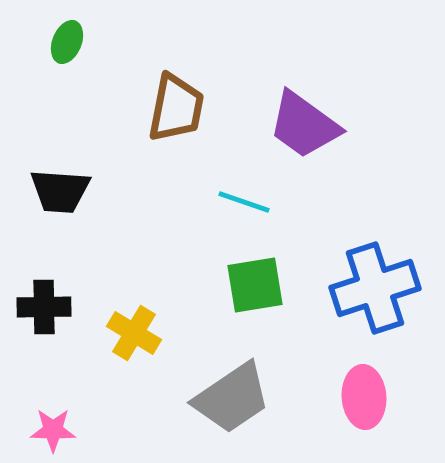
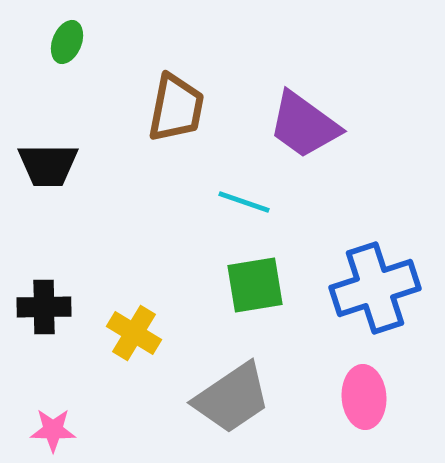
black trapezoid: moved 12 px left, 26 px up; rotated 4 degrees counterclockwise
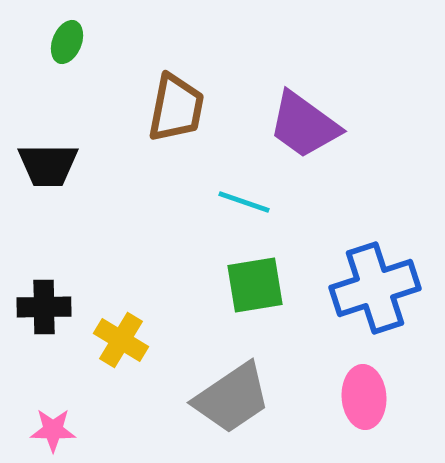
yellow cross: moved 13 px left, 7 px down
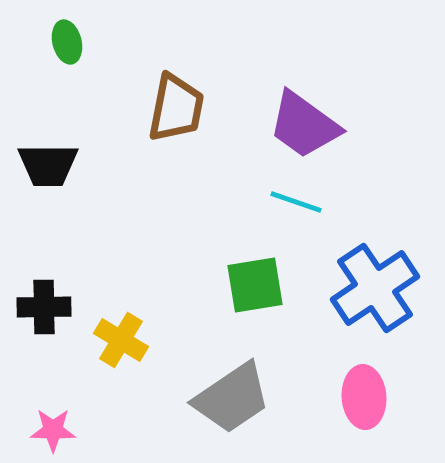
green ellipse: rotated 36 degrees counterclockwise
cyan line: moved 52 px right
blue cross: rotated 16 degrees counterclockwise
